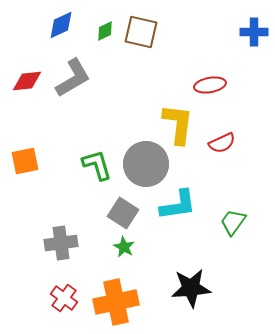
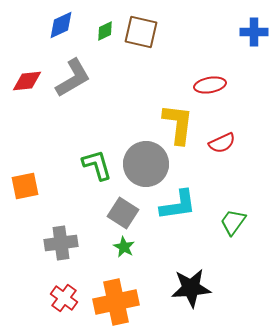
orange square: moved 25 px down
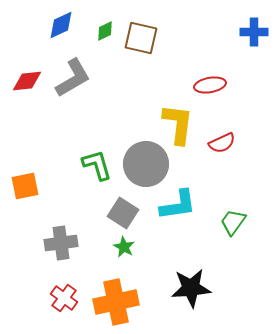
brown square: moved 6 px down
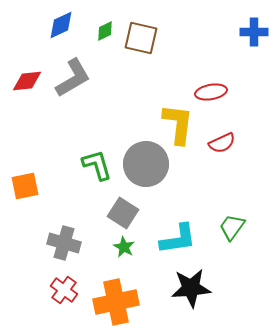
red ellipse: moved 1 px right, 7 px down
cyan L-shape: moved 34 px down
green trapezoid: moved 1 px left, 5 px down
gray cross: moved 3 px right; rotated 24 degrees clockwise
red cross: moved 8 px up
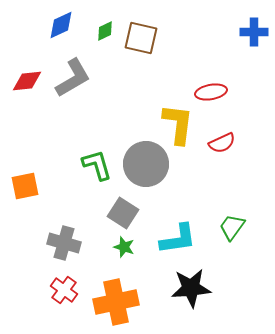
green star: rotated 10 degrees counterclockwise
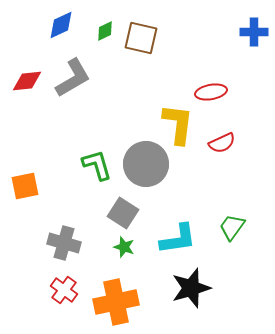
black star: rotated 12 degrees counterclockwise
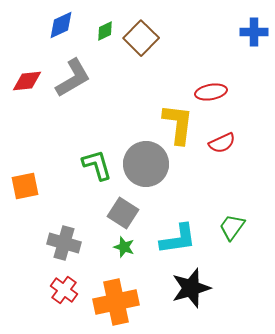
brown square: rotated 32 degrees clockwise
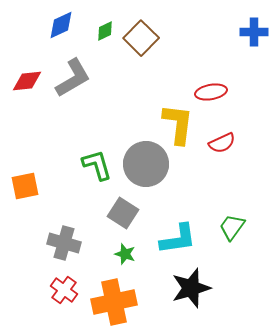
green star: moved 1 px right, 7 px down
orange cross: moved 2 px left
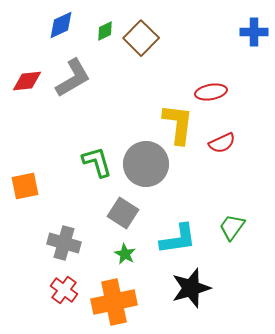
green L-shape: moved 3 px up
green star: rotated 10 degrees clockwise
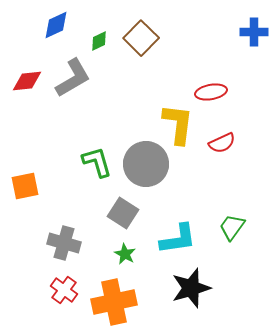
blue diamond: moved 5 px left
green diamond: moved 6 px left, 10 px down
